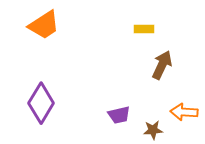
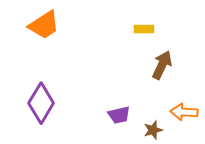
brown star: rotated 12 degrees counterclockwise
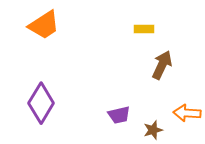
orange arrow: moved 3 px right, 1 px down
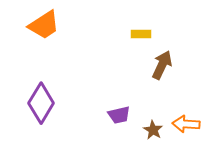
yellow rectangle: moved 3 px left, 5 px down
orange arrow: moved 1 px left, 11 px down
brown star: rotated 24 degrees counterclockwise
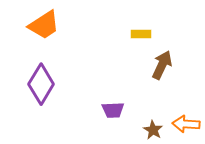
purple diamond: moved 19 px up
purple trapezoid: moved 6 px left, 5 px up; rotated 10 degrees clockwise
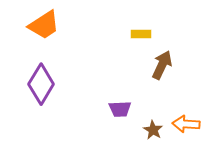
purple trapezoid: moved 7 px right, 1 px up
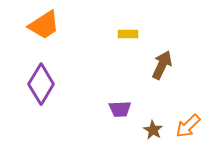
yellow rectangle: moved 13 px left
orange arrow: moved 2 px right, 2 px down; rotated 48 degrees counterclockwise
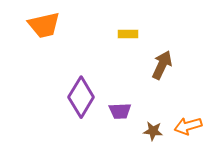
orange trapezoid: rotated 20 degrees clockwise
purple diamond: moved 40 px right, 13 px down
purple trapezoid: moved 2 px down
orange arrow: rotated 28 degrees clockwise
brown star: moved 1 px down; rotated 24 degrees counterclockwise
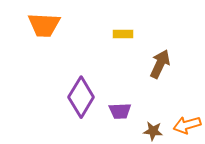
orange trapezoid: rotated 16 degrees clockwise
yellow rectangle: moved 5 px left
brown arrow: moved 2 px left, 1 px up
orange arrow: moved 1 px left, 1 px up
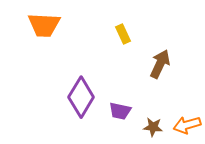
yellow rectangle: rotated 66 degrees clockwise
purple trapezoid: rotated 15 degrees clockwise
brown star: moved 4 px up
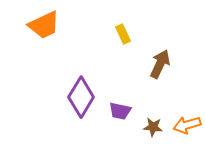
orange trapezoid: rotated 28 degrees counterclockwise
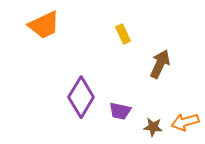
orange arrow: moved 2 px left, 3 px up
